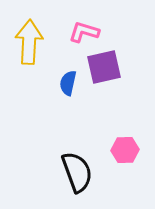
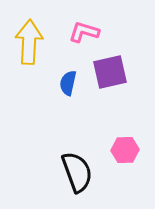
purple square: moved 6 px right, 5 px down
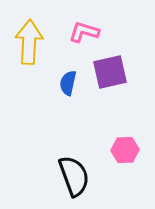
black semicircle: moved 3 px left, 4 px down
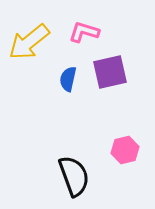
yellow arrow: rotated 132 degrees counterclockwise
blue semicircle: moved 4 px up
pink hexagon: rotated 12 degrees counterclockwise
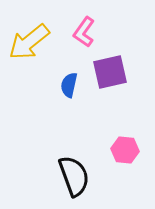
pink L-shape: rotated 72 degrees counterclockwise
blue semicircle: moved 1 px right, 6 px down
pink hexagon: rotated 20 degrees clockwise
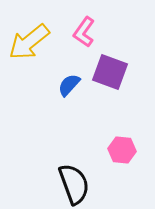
purple square: rotated 33 degrees clockwise
blue semicircle: rotated 30 degrees clockwise
pink hexagon: moved 3 px left
black semicircle: moved 8 px down
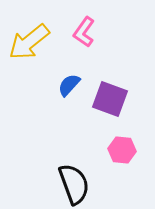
purple square: moved 27 px down
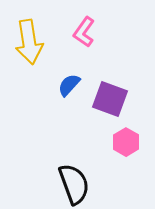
yellow arrow: rotated 60 degrees counterclockwise
pink hexagon: moved 4 px right, 8 px up; rotated 24 degrees clockwise
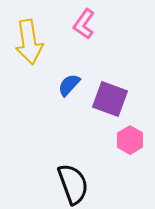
pink L-shape: moved 8 px up
pink hexagon: moved 4 px right, 2 px up
black semicircle: moved 1 px left
